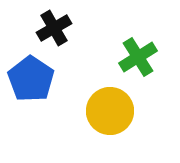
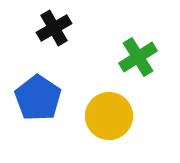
blue pentagon: moved 7 px right, 19 px down
yellow circle: moved 1 px left, 5 px down
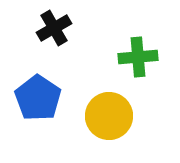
green cross: rotated 27 degrees clockwise
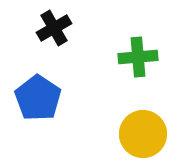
yellow circle: moved 34 px right, 18 px down
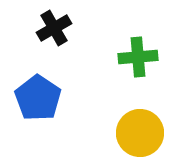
yellow circle: moved 3 px left, 1 px up
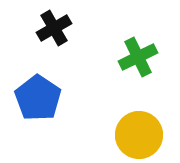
green cross: rotated 21 degrees counterclockwise
yellow circle: moved 1 px left, 2 px down
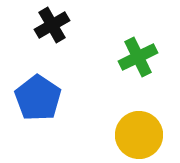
black cross: moved 2 px left, 3 px up
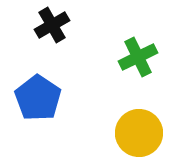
yellow circle: moved 2 px up
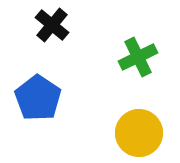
black cross: rotated 20 degrees counterclockwise
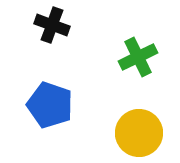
black cross: rotated 20 degrees counterclockwise
blue pentagon: moved 12 px right, 7 px down; rotated 15 degrees counterclockwise
